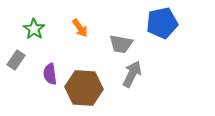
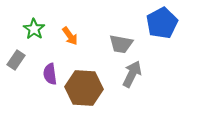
blue pentagon: rotated 16 degrees counterclockwise
orange arrow: moved 10 px left, 8 px down
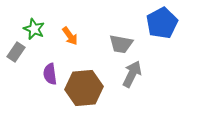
green star: rotated 10 degrees counterclockwise
gray rectangle: moved 8 px up
brown hexagon: rotated 9 degrees counterclockwise
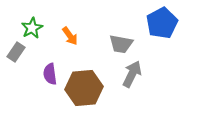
green star: moved 2 px left, 1 px up; rotated 20 degrees clockwise
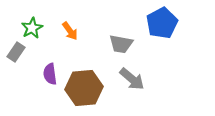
orange arrow: moved 5 px up
gray arrow: moved 5 px down; rotated 104 degrees clockwise
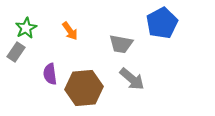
green star: moved 6 px left
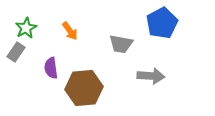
purple semicircle: moved 1 px right, 6 px up
gray arrow: moved 19 px right, 3 px up; rotated 36 degrees counterclockwise
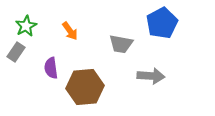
green star: moved 2 px up
brown hexagon: moved 1 px right, 1 px up
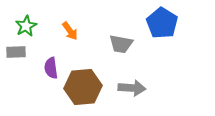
blue pentagon: rotated 12 degrees counterclockwise
gray rectangle: rotated 54 degrees clockwise
gray arrow: moved 19 px left, 12 px down
brown hexagon: moved 2 px left
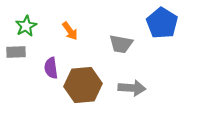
brown hexagon: moved 2 px up
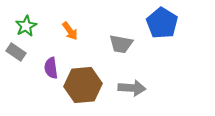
gray rectangle: rotated 36 degrees clockwise
